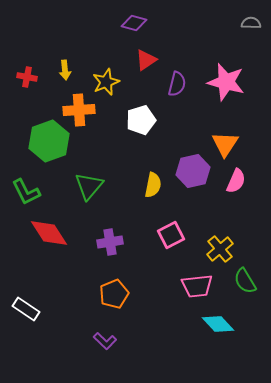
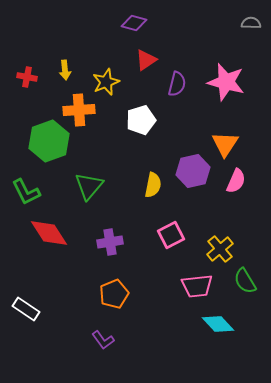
purple L-shape: moved 2 px left, 1 px up; rotated 10 degrees clockwise
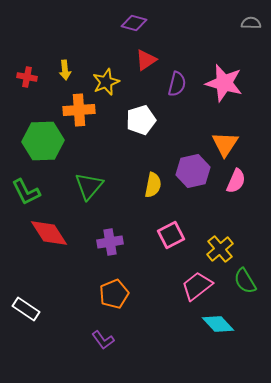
pink star: moved 2 px left, 1 px down
green hexagon: moved 6 px left; rotated 18 degrees clockwise
pink trapezoid: rotated 148 degrees clockwise
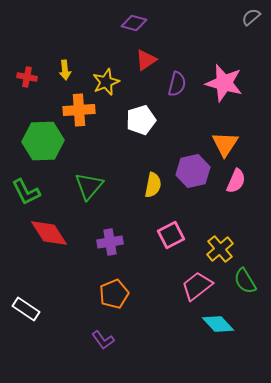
gray semicircle: moved 6 px up; rotated 42 degrees counterclockwise
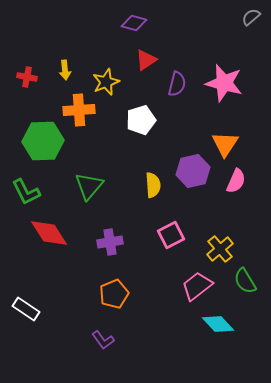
yellow semicircle: rotated 15 degrees counterclockwise
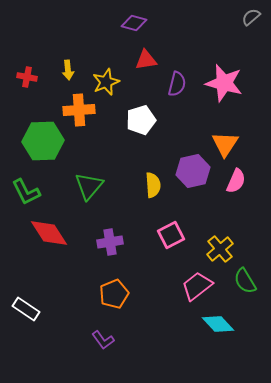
red triangle: rotated 25 degrees clockwise
yellow arrow: moved 3 px right
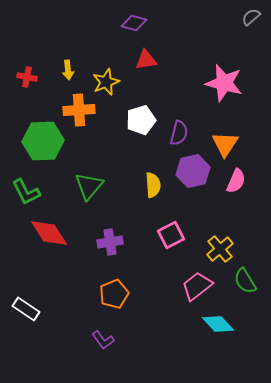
purple semicircle: moved 2 px right, 49 px down
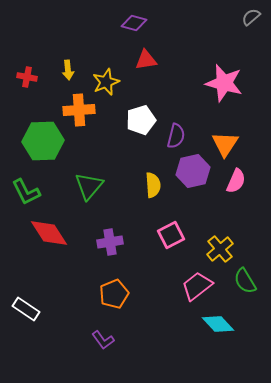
purple semicircle: moved 3 px left, 3 px down
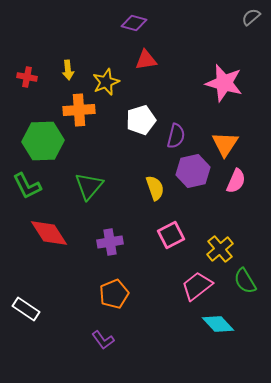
yellow semicircle: moved 2 px right, 3 px down; rotated 15 degrees counterclockwise
green L-shape: moved 1 px right, 6 px up
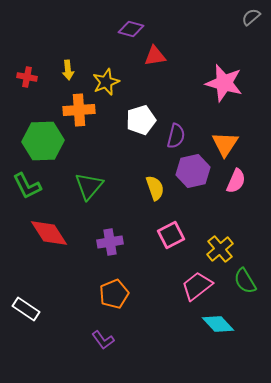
purple diamond: moved 3 px left, 6 px down
red triangle: moved 9 px right, 4 px up
